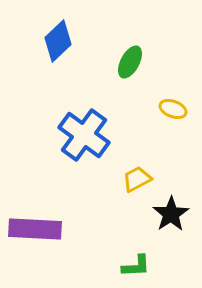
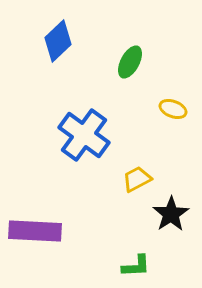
purple rectangle: moved 2 px down
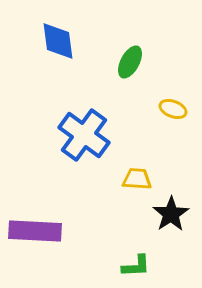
blue diamond: rotated 54 degrees counterclockwise
yellow trapezoid: rotated 32 degrees clockwise
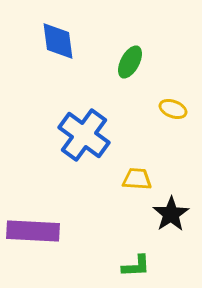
purple rectangle: moved 2 px left
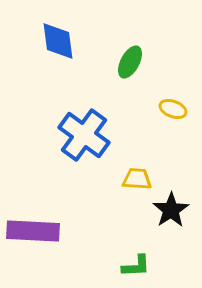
black star: moved 4 px up
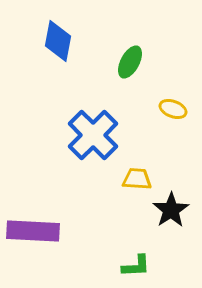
blue diamond: rotated 18 degrees clockwise
blue cross: moved 9 px right; rotated 9 degrees clockwise
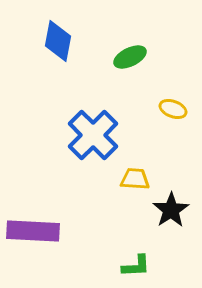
green ellipse: moved 5 px up; rotated 36 degrees clockwise
yellow trapezoid: moved 2 px left
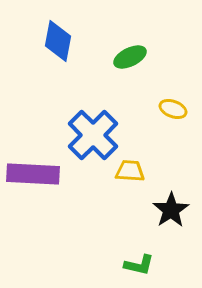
yellow trapezoid: moved 5 px left, 8 px up
purple rectangle: moved 57 px up
green L-shape: moved 3 px right, 1 px up; rotated 16 degrees clockwise
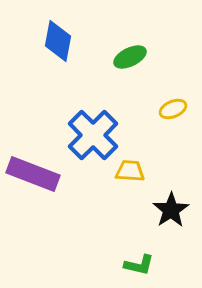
yellow ellipse: rotated 44 degrees counterclockwise
purple rectangle: rotated 18 degrees clockwise
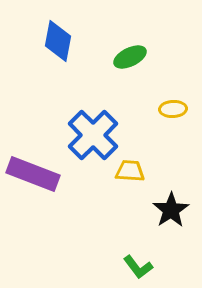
yellow ellipse: rotated 20 degrees clockwise
green L-shape: moved 1 px left, 2 px down; rotated 40 degrees clockwise
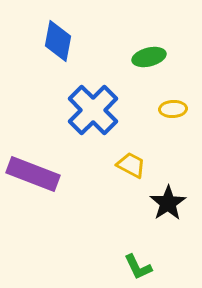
green ellipse: moved 19 px right; rotated 12 degrees clockwise
blue cross: moved 25 px up
yellow trapezoid: moved 1 px right, 6 px up; rotated 24 degrees clockwise
black star: moved 3 px left, 7 px up
green L-shape: rotated 12 degrees clockwise
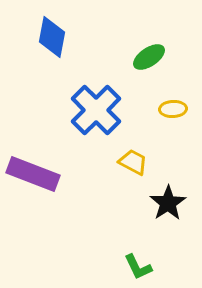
blue diamond: moved 6 px left, 4 px up
green ellipse: rotated 20 degrees counterclockwise
blue cross: moved 3 px right
yellow trapezoid: moved 2 px right, 3 px up
